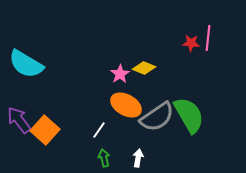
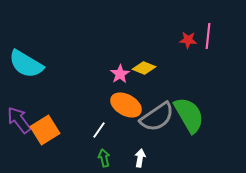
pink line: moved 2 px up
red star: moved 3 px left, 3 px up
orange square: rotated 16 degrees clockwise
white arrow: moved 2 px right
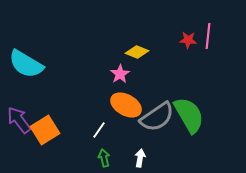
yellow diamond: moved 7 px left, 16 px up
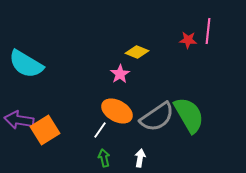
pink line: moved 5 px up
orange ellipse: moved 9 px left, 6 px down
purple arrow: rotated 44 degrees counterclockwise
white line: moved 1 px right
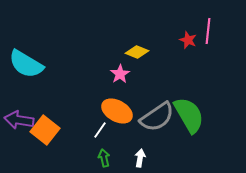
red star: rotated 18 degrees clockwise
orange square: rotated 20 degrees counterclockwise
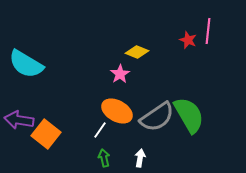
orange square: moved 1 px right, 4 px down
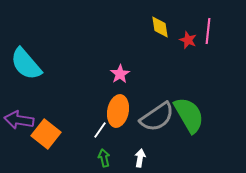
yellow diamond: moved 23 px right, 25 px up; rotated 60 degrees clockwise
cyan semicircle: rotated 18 degrees clockwise
orange ellipse: moved 1 px right; rotated 72 degrees clockwise
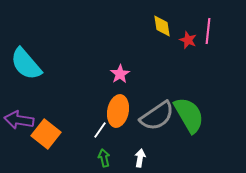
yellow diamond: moved 2 px right, 1 px up
gray semicircle: moved 1 px up
